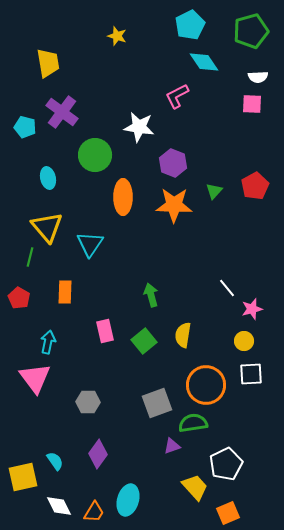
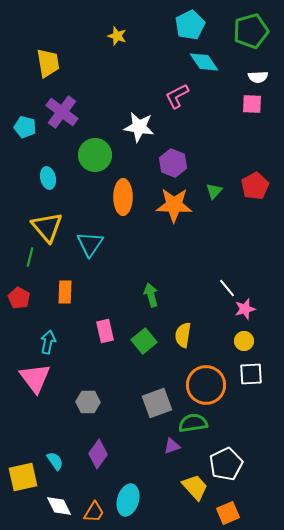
pink star at (252, 309): moved 7 px left
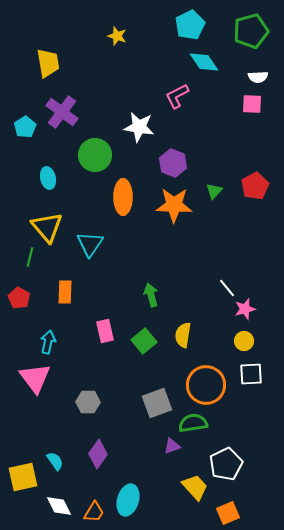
cyan pentagon at (25, 127): rotated 25 degrees clockwise
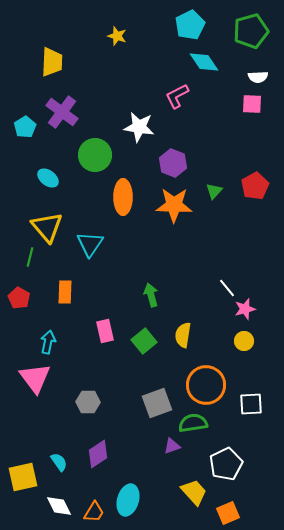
yellow trapezoid at (48, 63): moved 4 px right, 1 px up; rotated 12 degrees clockwise
cyan ellipse at (48, 178): rotated 40 degrees counterclockwise
white square at (251, 374): moved 30 px down
purple diamond at (98, 454): rotated 20 degrees clockwise
cyan semicircle at (55, 461): moved 4 px right, 1 px down
yellow trapezoid at (195, 487): moved 1 px left, 5 px down
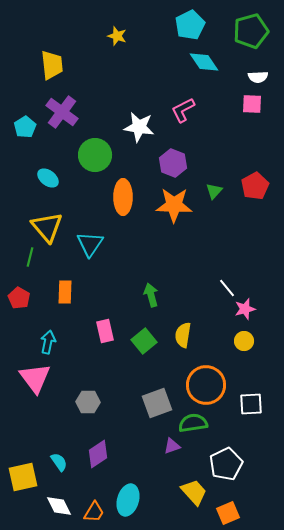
yellow trapezoid at (52, 62): moved 3 px down; rotated 8 degrees counterclockwise
pink L-shape at (177, 96): moved 6 px right, 14 px down
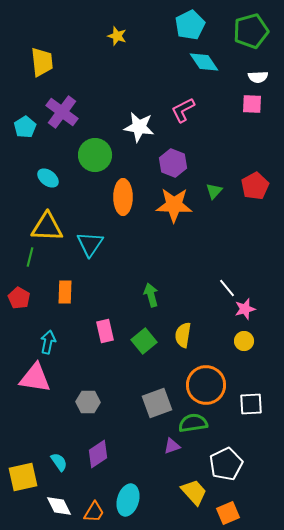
yellow trapezoid at (52, 65): moved 10 px left, 3 px up
yellow triangle at (47, 227): rotated 48 degrees counterclockwise
pink triangle at (35, 378): rotated 44 degrees counterclockwise
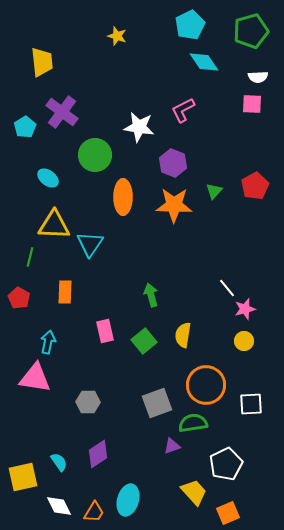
yellow triangle at (47, 227): moved 7 px right, 2 px up
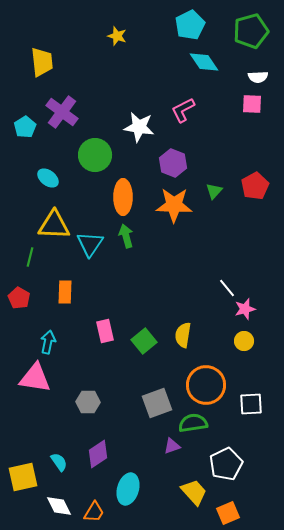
green arrow at (151, 295): moved 25 px left, 59 px up
cyan ellipse at (128, 500): moved 11 px up
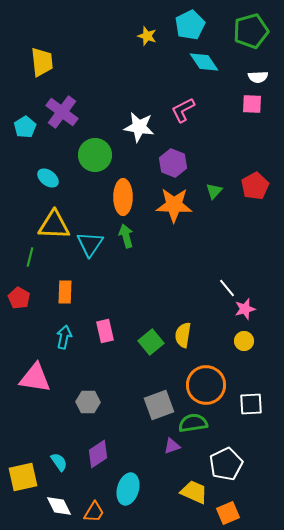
yellow star at (117, 36): moved 30 px right
green square at (144, 341): moved 7 px right, 1 px down
cyan arrow at (48, 342): moved 16 px right, 5 px up
gray square at (157, 403): moved 2 px right, 2 px down
yellow trapezoid at (194, 492): rotated 24 degrees counterclockwise
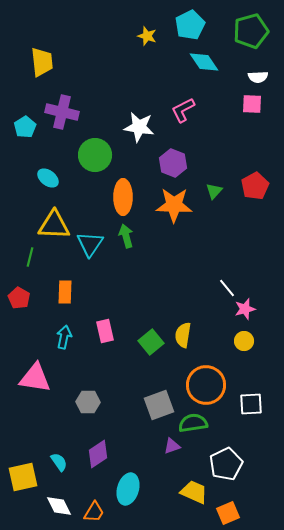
purple cross at (62, 112): rotated 24 degrees counterclockwise
